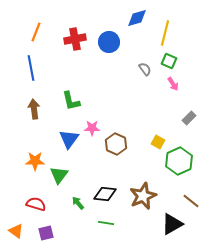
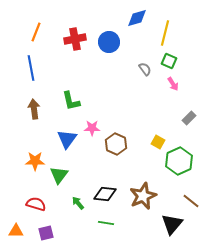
blue triangle: moved 2 px left
black triangle: rotated 20 degrees counterclockwise
orange triangle: rotated 35 degrees counterclockwise
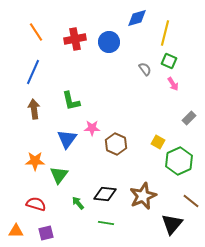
orange line: rotated 54 degrees counterclockwise
blue line: moved 2 px right, 4 px down; rotated 35 degrees clockwise
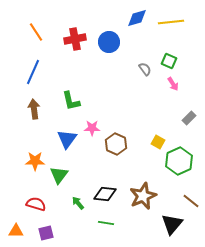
yellow line: moved 6 px right, 11 px up; rotated 70 degrees clockwise
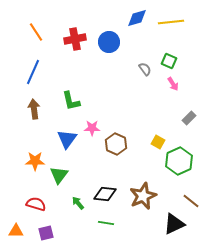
black triangle: moved 2 px right; rotated 25 degrees clockwise
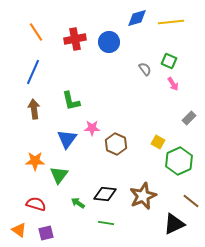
green arrow: rotated 16 degrees counterclockwise
orange triangle: moved 3 px right, 1 px up; rotated 35 degrees clockwise
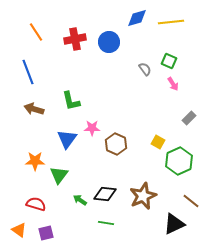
blue line: moved 5 px left; rotated 45 degrees counterclockwise
brown arrow: rotated 66 degrees counterclockwise
green arrow: moved 2 px right, 3 px up
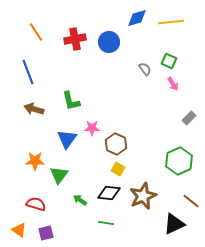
yellow square: moved 40 px left, 27 px down
black diamond: moved 4 px right, 1 px up
